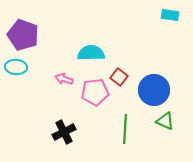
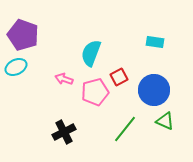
cyan rectangle: moved 15 px left, 27 px down
cyan semicircle: rotated 68 degrees counterclockwise
cyan ellipse: rotated 30 degrees counterclockwise
red square: rotated 24 degrees clockwise
pink pentagon: rotated 8 degrees counterclockwise
green line: rotated 36 degrees clockwise
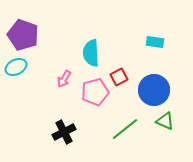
cyan semicircle: rotated 24 degrees counterclockwise
pink arrow: rotated 78 degrees counterclockwise
green line: rotated 12 degrees clockwise
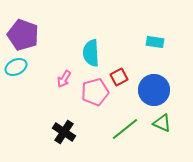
green triangle: moved 3 px left, 2 px down
black cross: rotated 30 degrees counterclockwise
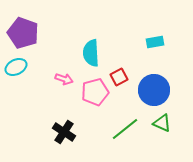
purple pentagon: moved 2 px up
cyan rectangle: rotated 18 degrees counterclockwise
pink arrow: rotated 102 degrees counterclockwise
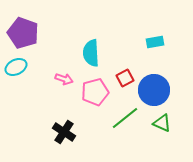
red square: moved 6 px right, 1 px down
green line: moved 11 px up
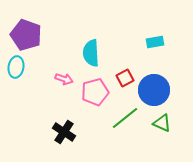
purple pentagon: moved 3 px right, 2 px down
cyan ellipse: rotated 55 degrees counterclockwise
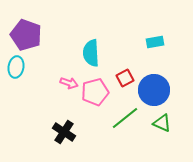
pink arrow: moved 5 px right, 4 px down
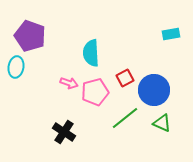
purple pentagon: moved 4 px right, 1 px down
cyan rectangle: moved 16 px right, 8 px up
